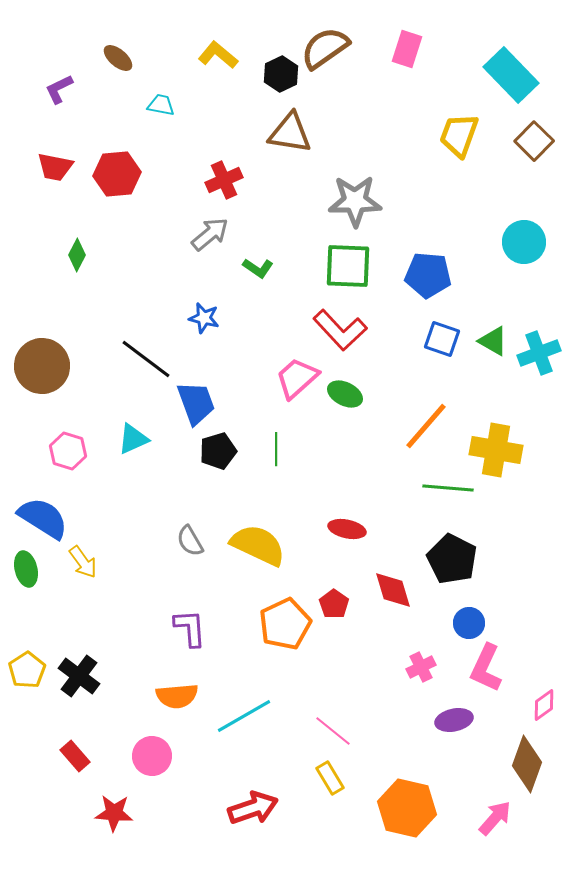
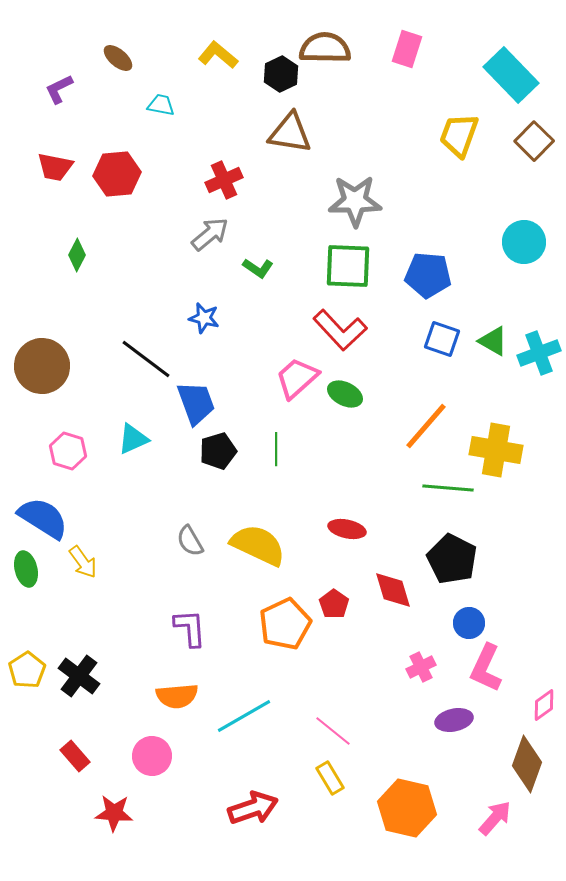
brown semicircle at (325, 48): rotated 36 degrees clockwise
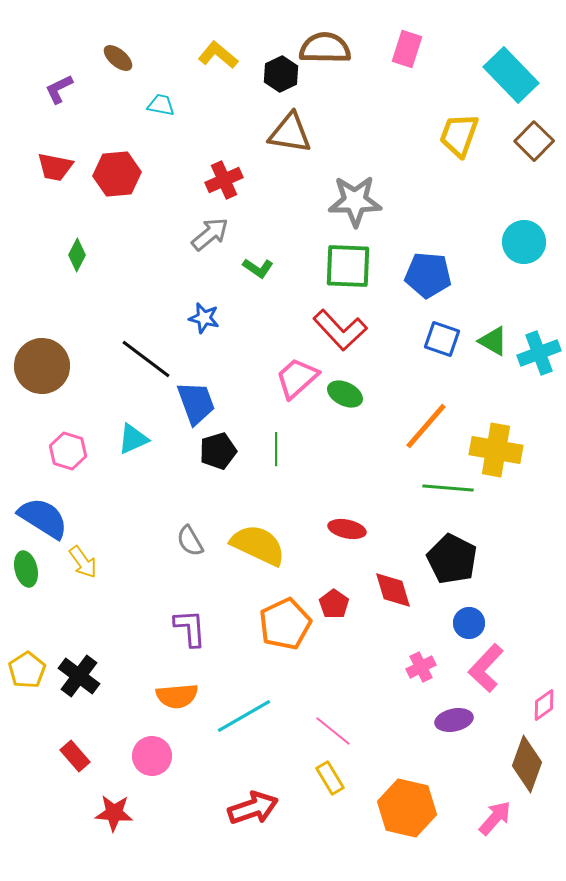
pink L-shape at (486, 668): rotated 18 degrees clockwise
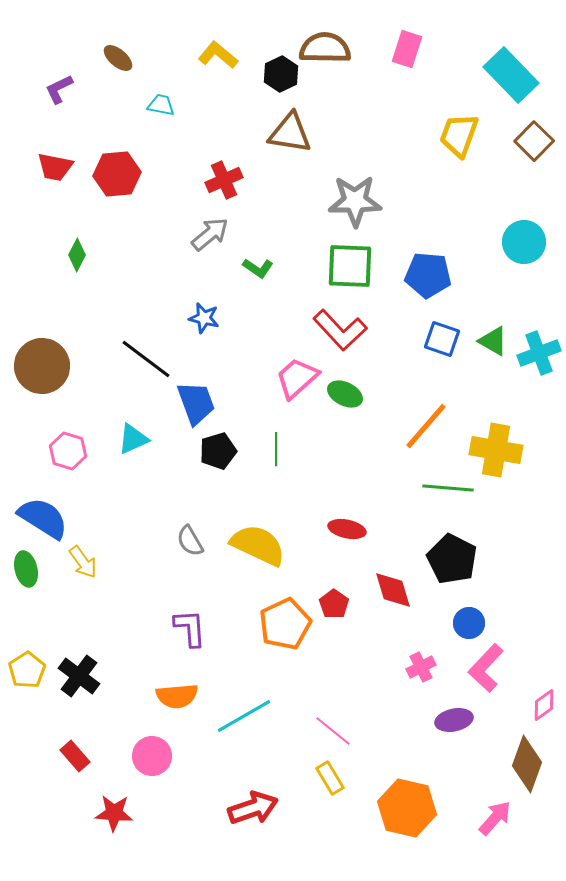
green square at (348, 266): moved 2 px right
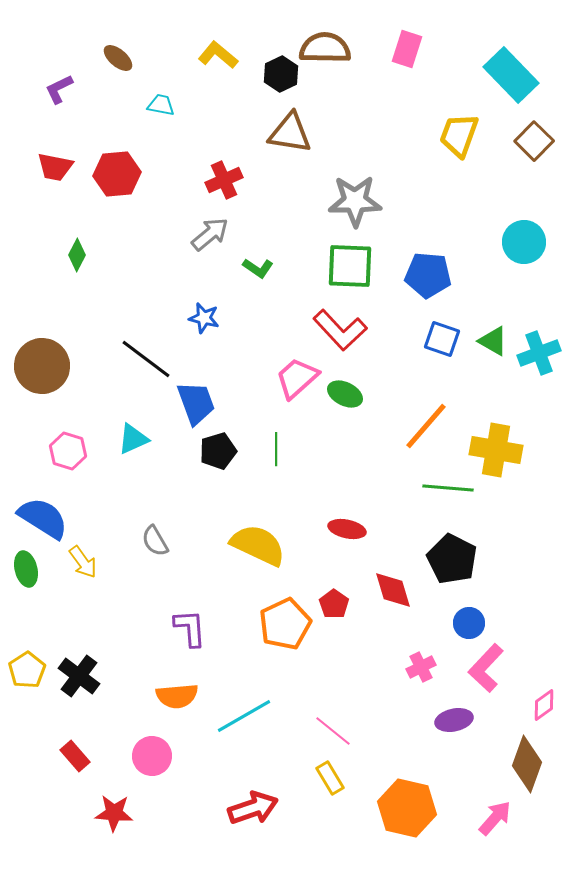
gray semicircle at (190, 541): moved 35 px left
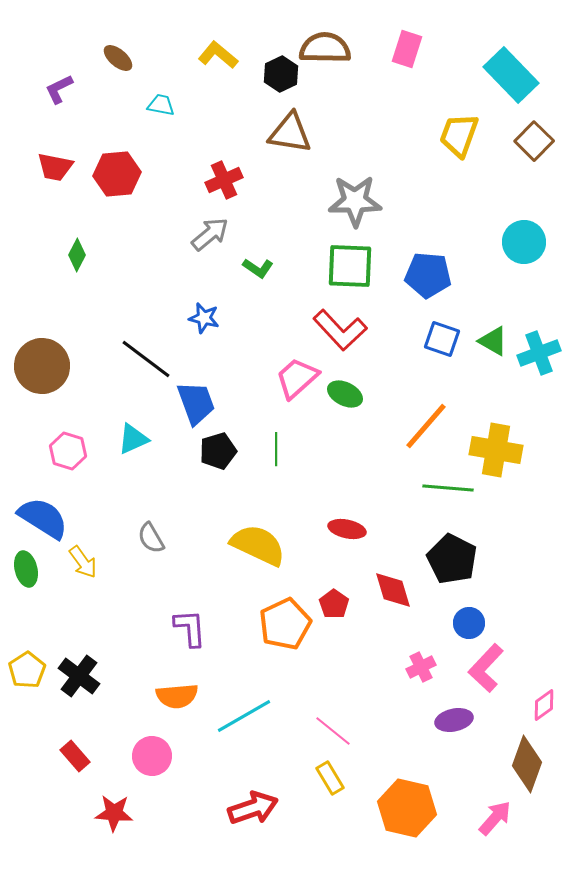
gray semicircle at (155, 541): moved 4 px left, 3 px up
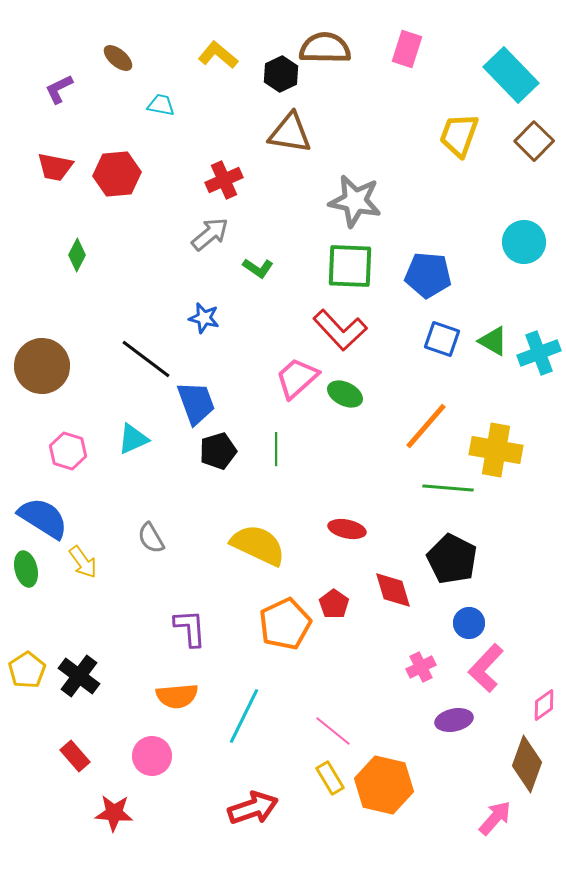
gray star at (355, 201): rotated 12 degrees clockwise
cyan line at (244, 716): rotated 34 degrees counterclockwise
orange hexagon at (407, 808): moved 23 px left, 23 px up
